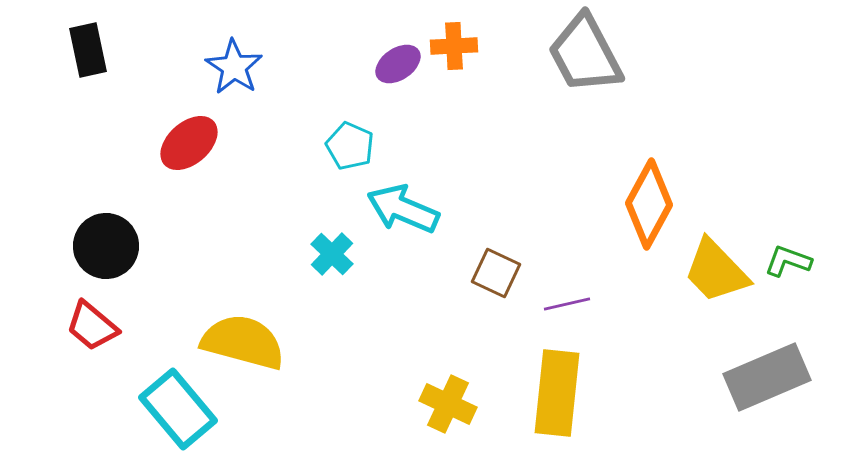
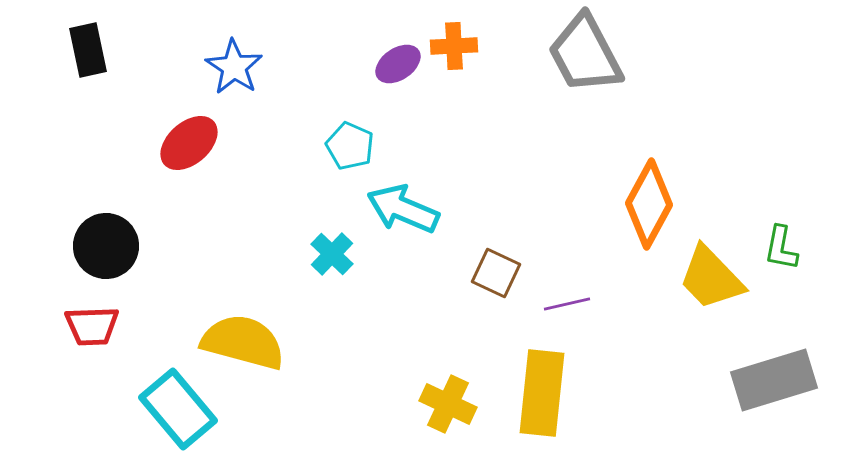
green L-shape: moved 7 px left, 13 px up; rotated 99 degrees counterclockwise
yellow trapezoid: moved 5 px left, 7 px down
red trapezoid: rotated 42 degrees counterclockwise
gray rectangle: moved 7 px right, 3 px down; rotated 6 degrees clockwise
yellow rectangle: moved 15 px left
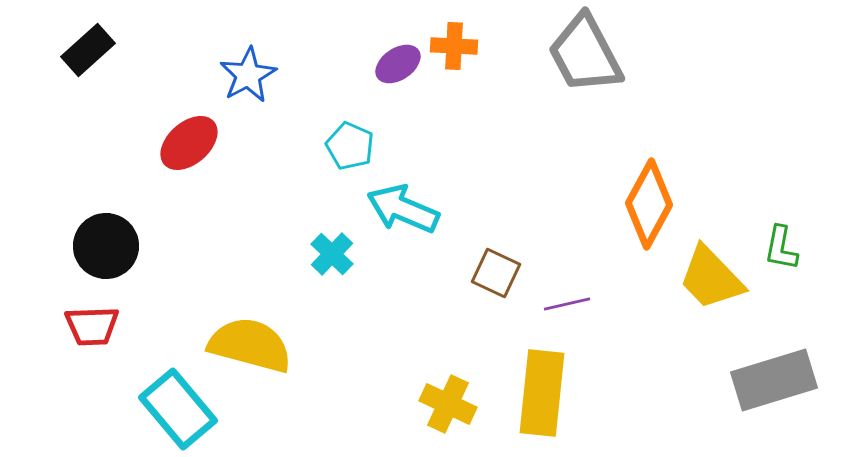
orange cross: rotated 6 degrees clockwise
black rectangle: rotated 60 degrees clockwise
blue star: moved 14 px right, 8 px down; rotated 10 degrees clockwise
yellow semicircle: moved 7 px right, 3 px down
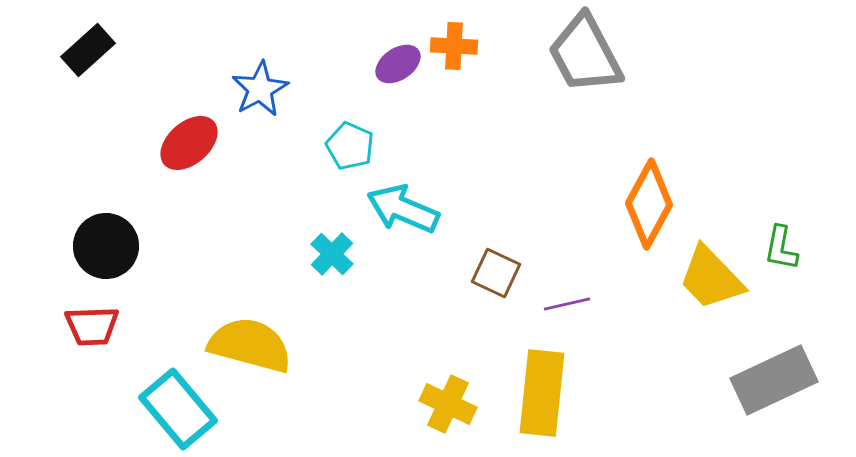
blue star: moved 12 px right, 14 px down
gray rectangle: rotated 8 degrees counterclockwise
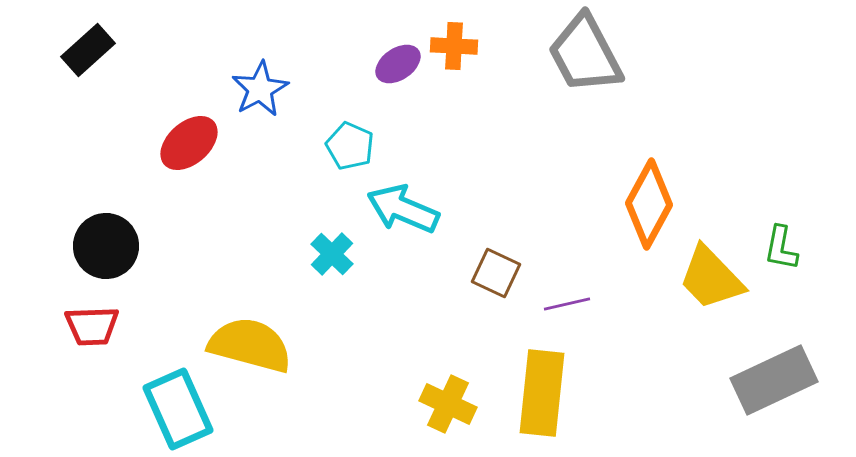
cyan rectangle: rotated 16 degrees clockwise
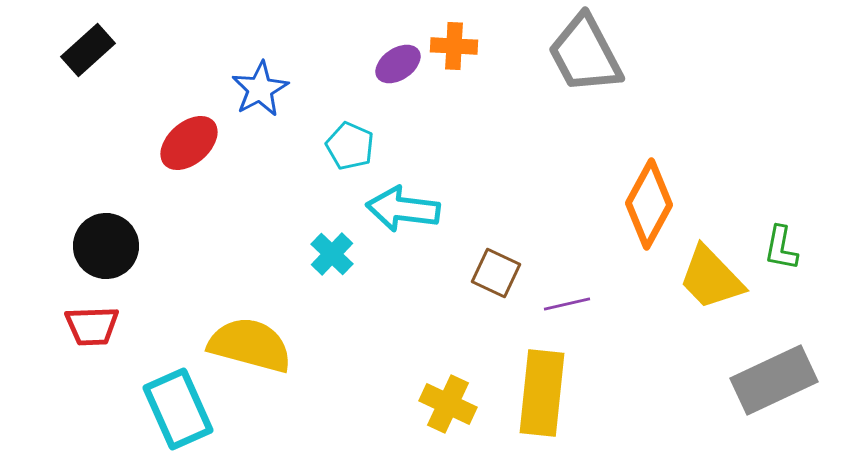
cyan arrow: rotated 16 degrees counterclockwise
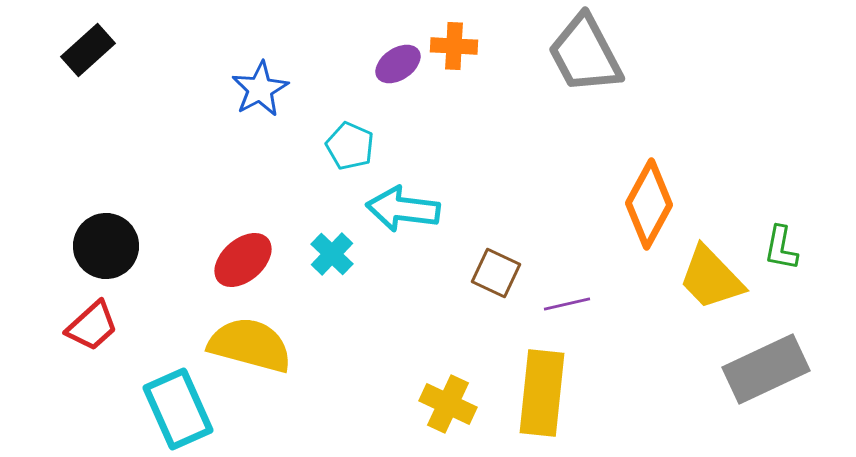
red ellipse: moved 54 px right, 117 px down
red trapezoid: rotated 40 degrees counterclockwise
gray rectangle: moved 8 px left, 11 px up
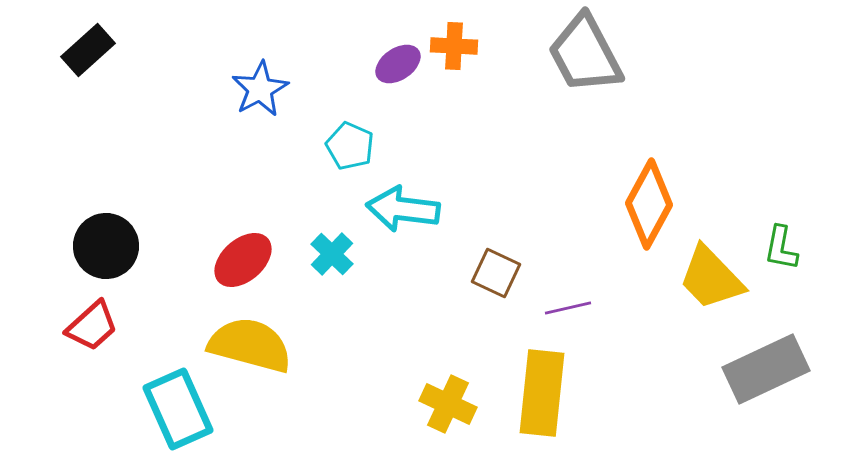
purple line: moved 1 px right, 4 px down
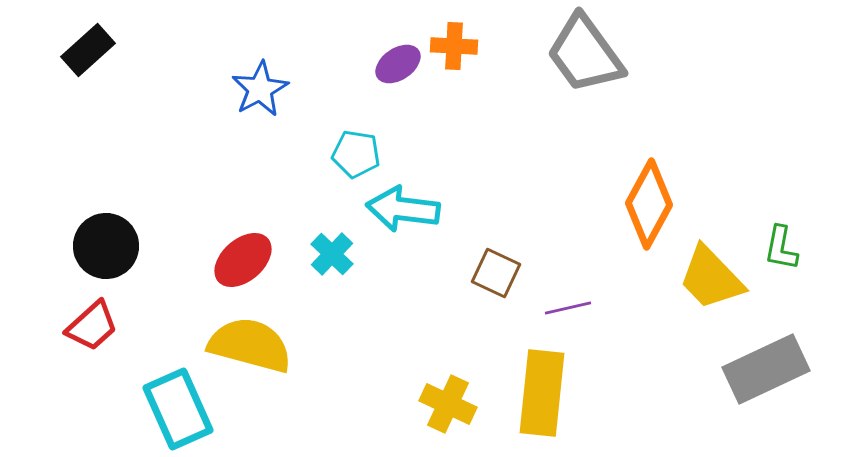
gray trapezoid: rotated 8 degrees counterclockwise
cyan pentagon: moved 6 px right, 8 px down; rotated 15 degrees counterclockwise
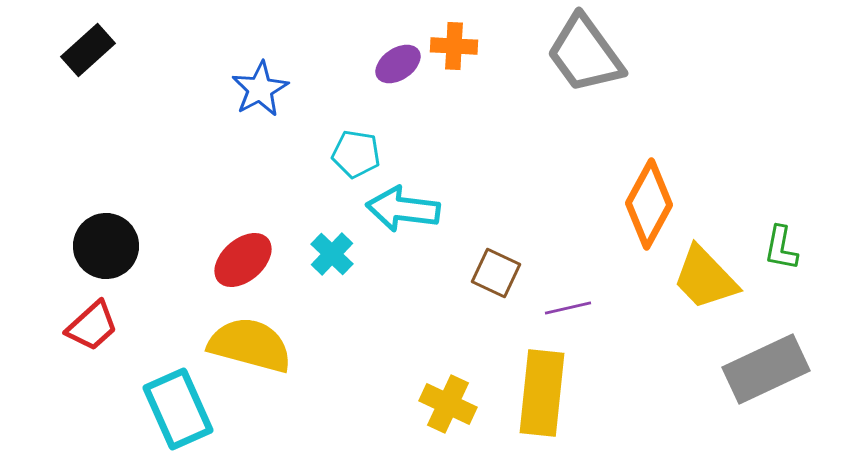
yellow trapezoid: moved 6 px left
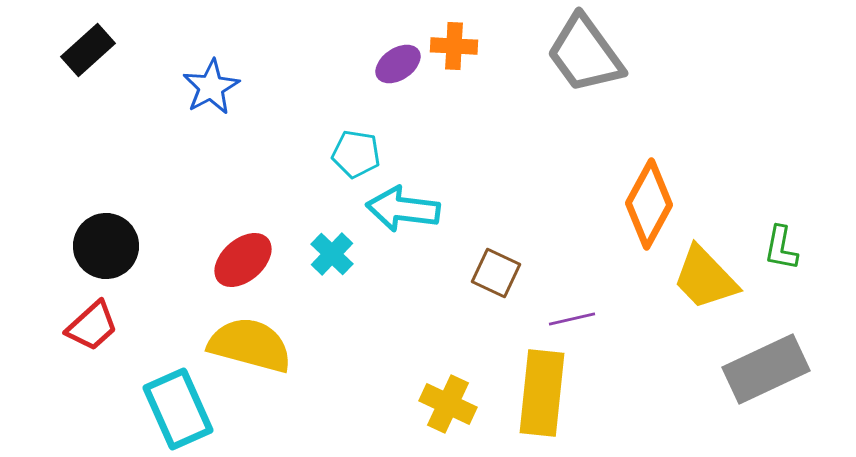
blue star: moved 49 px left, 2 px up
purple line: moved 4 px right, 11 px down
